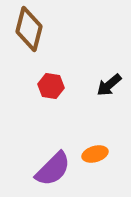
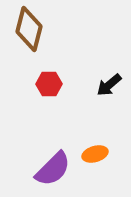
red hexagon: moved 2 px left, 2 px up; rotated 10 degrees counterclockwise
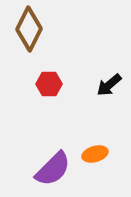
brown diamond: rotated 12 degrees clockwise
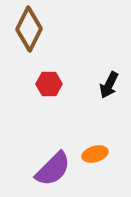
black arrow: rotated 24 degrees counterclockwise
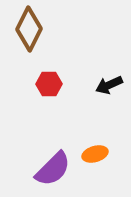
black arrow: rotated 40 degrees clockwise
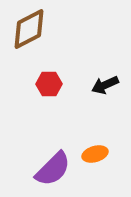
brown diamond: rotated 36 degrees clockwise
black arrow: moved 4 px left
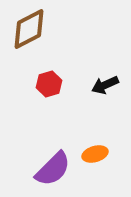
red hexagon: rotated 15 degrees counterclockwise
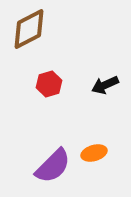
orange ellipse: moved 1 px left, 1 px up
purple semicircle: moved 3 px up
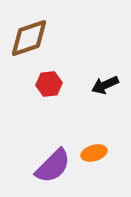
brown diamond: moved 9 px down; rotated 9 degrees clockwise
red hexagon: rotated 10 degrees clockwise
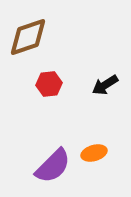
brown diamond: moved 1 px left, 1 px up
black arrow: rotated 8 degrees counterclockwise
